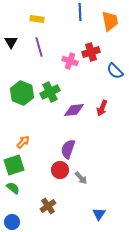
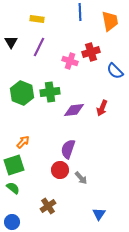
purple line: rotated 42 degrees clockwise
green cross: rotated 18 degrees clockwise
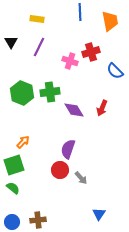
purple diamond: rotated 65 degrees clockwise
brown cross: moved 10 px left, 14 px down; rotated 28 degrees clockwise
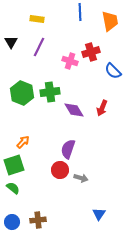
blue semicircle: moved 2 px left
gray arrow: rotated 32 degrees counterclockwise
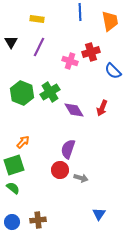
green cross: rotated 24 degrees counterclockwise
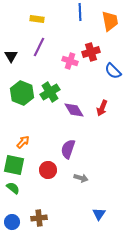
black triangle: moved 14 px down
green square: rotated 30 degrees clockwise
red circle: moved 12 px left
brown cross: moved 1 px right, 2 px up
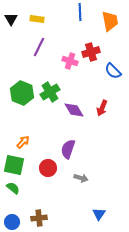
black triangle: moved 37 px up
red circle: moved 2 px up
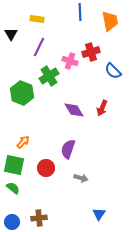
black triangle: moved 15 px down
green cross: moved 1 px left, 16 px up
red circle: moved 2 px left
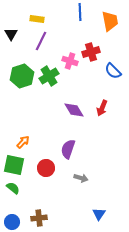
purple line: moved 2 px right, 6 px up
green hexagon: moved 17 px up; rotated 20 degrees clockwise
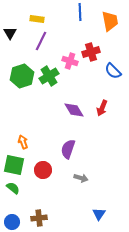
black triangle: moved 1 px left, 1 px up
orange arrow: rotated 64 degrees counterclockwise
red circle: moved 3 px left, 2 px down
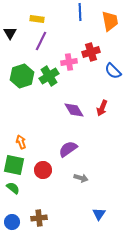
pink cross: moved 1 px left, 1 px down; rotated 28 degrees counterclockwise
orange arrow: moved 2 px left
purple semicircle: rotated 36 degrees clockwise
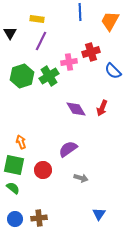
orange trapezoid: rotated 140 degrees counterclockwise
purple diamond: moved 2 px right, 1 px up
blue circle: moved 3 px right, 3 px up
